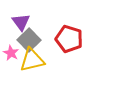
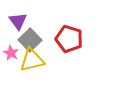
purple triangle: moved 3 px left, 1 px up
gray square: moved 1 px right
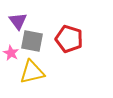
gray square: moved 2 px right, 1 px down; rotated 35 degrees counterclockwise
yellow triangle: moved 12 px down
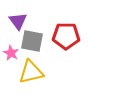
red pentagon: moved 3 px left, 3 px up; rotated 16 degrees counterclockwise
yellow triangle: moved 1 px left
